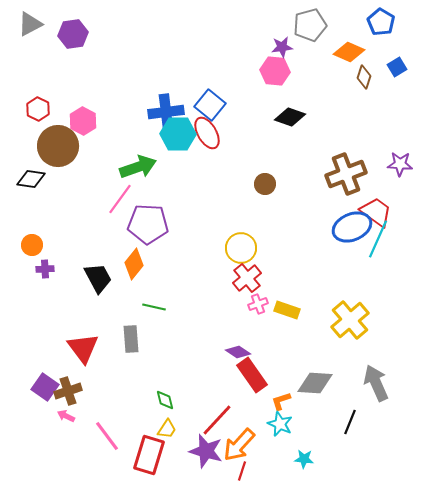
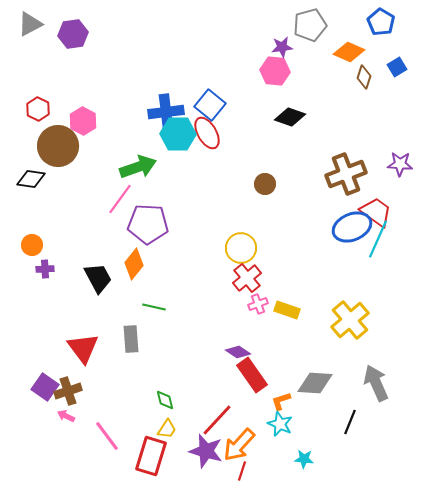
red rectangle at (149, 455): moved 2 px right, 1 px down
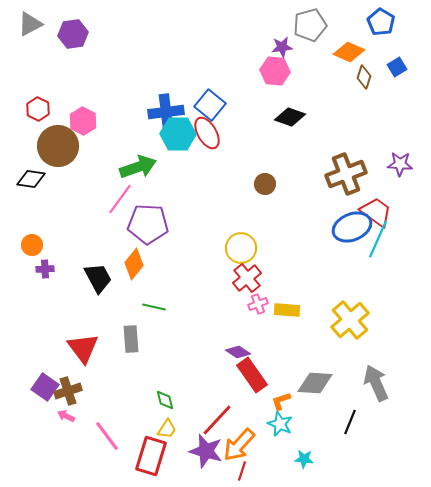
yellow rectangle at (287, 310): rotated 15 degrees counterclockwise
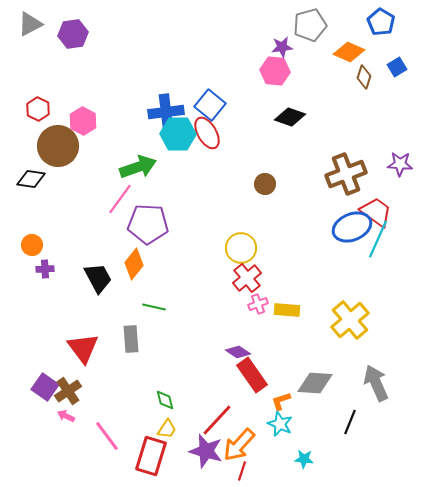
brown cross at (68, 391): rotated 16 degrees counterclockwise
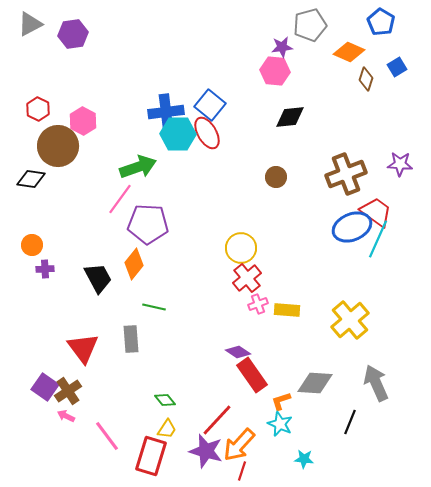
brown diamond at (364, 77): moved 2 px right, 2 px down
black diamond at (290, 117): rotated 24 degrees counterclockwise
brown circle at (265, 184): moved 11 px right, 7 px up
green diamond at (165, 400): rotated 25 degrees counterclockwise
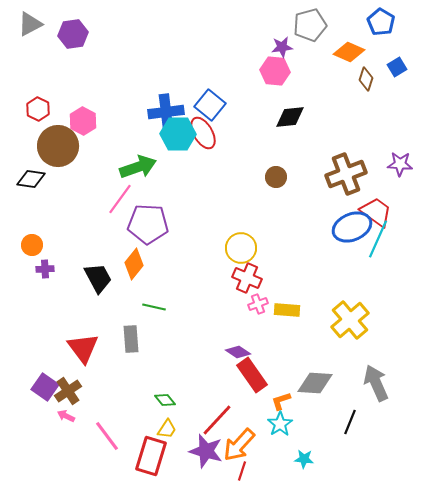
red ellipse at (207, 133): moved 4 px left
red cross at (247, 278): rotated 28 degrees counterclockwise
cyan star at (280, 424): rotated 15 degrees clockwise
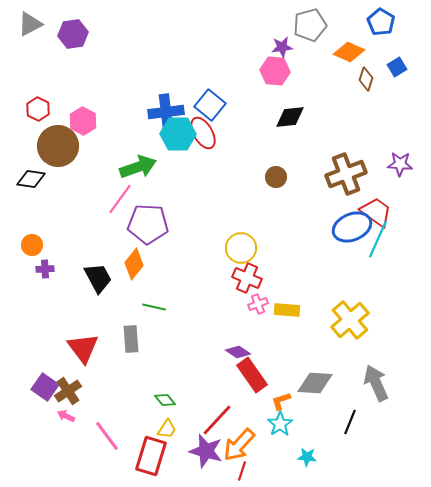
cyan star at (304, 459): moved 3 px right, 2 px up
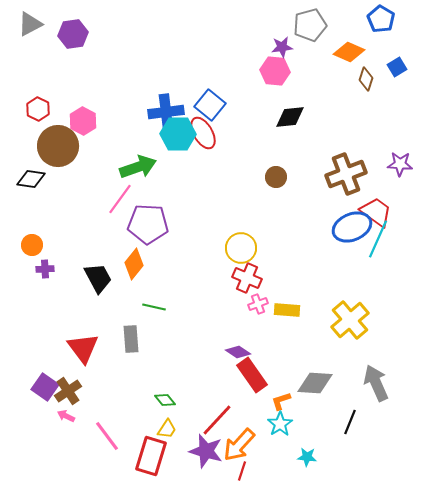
blue pentagon at (381, 22): moved 3 px up
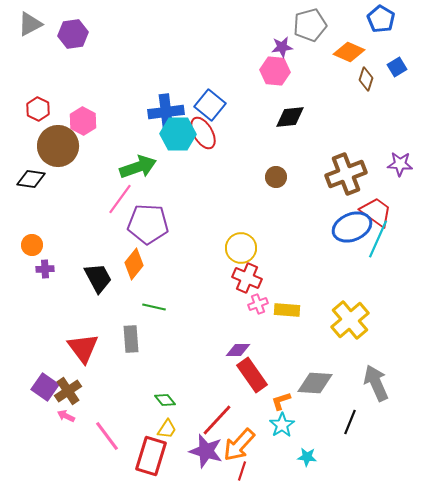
purple diamond at (238, 352): moved 2 px up; rotated 35 degrees counterclockwise
cyan star at (280, 424): moved 2 px right, 1 px down
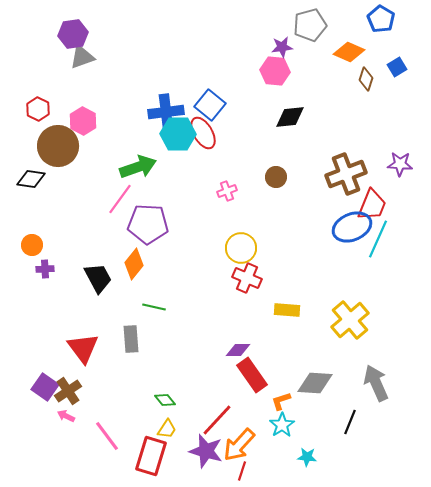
gray triangle at (30, 24): moved 52 px right, 33 px down; rotated 8 degrees clockwise
red trapezoid at (376, 212): moved 4 px left, 7 px up; rotated 76 degrees clockwise
pink cross at (258, 304): moved 31 px left, 113 px up
